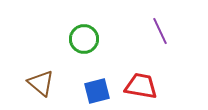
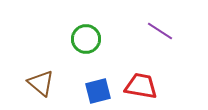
purple line: rotated 32 degrees counterclockwise
green circle: moved 2 px right
blue square: moved 1 px right
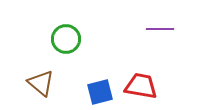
purple line: moved 2 px up; rotated 32 degrees counterclockwise
green circle: moved 20 px left
blue square: moved 2 px right, 1 px down
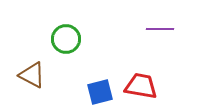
brown triangle: moved 9 px left, 8 px up; rotated 12 degrees counterclockwise
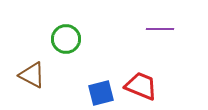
red trapezoid: rotated 12 degrees clockwise
blue square: moved 1 px right, 1 px down
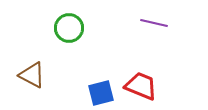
purple line: moved 6 px left, 6 px up; rotated 12 degrees clockwise
green circle: moved 3 px right, 11 px up
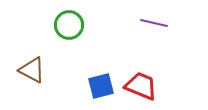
green circle: moved 3 px up
brown triangle: moved 5 px up
blue square: moved 7 px up
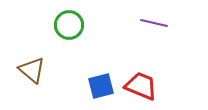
brown triangle: rotated 12 degrees clockwise
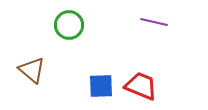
purple line: moved 1 px up
blue square: rotated 12 degrees clockwise
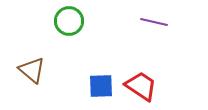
green circle: moved 4 px up
red trapezoid: rotated 12 degrees clockwise
